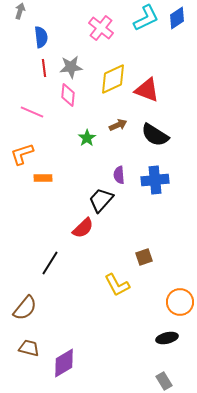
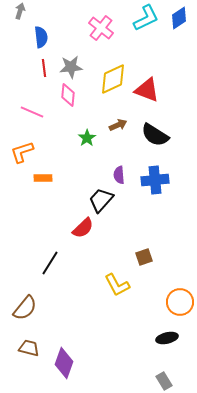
blue diamond: moved 2 px right
orange L-shape: moved 2 px up
purple diamond: rotated 40 degrees counterclockwise
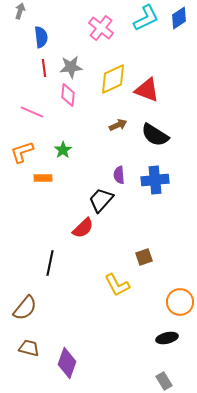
green star: moved 24 px left, 12 px down
black line: rotated 20 degrees counterclockwise
purple diamond: moved 3 px right
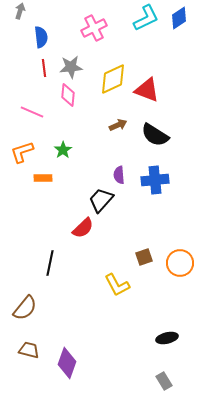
pink cross: moved 7 px left; rotated 25 degrees clockwise
orange circle: moved 39 px up
brown trapezoid: moved 2 px down
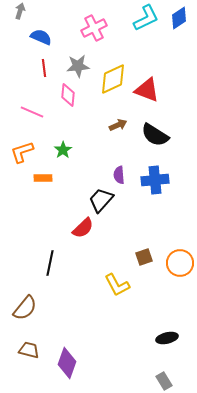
blue semicircle: rotated 60 degrees counterclockwise
gray star: moved 7 px right, 1 px up
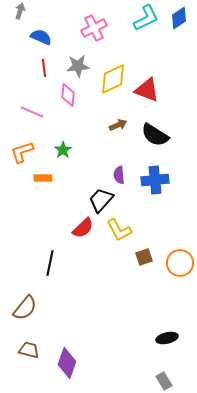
yellow L-shape: moved 2 px right, 55 px up
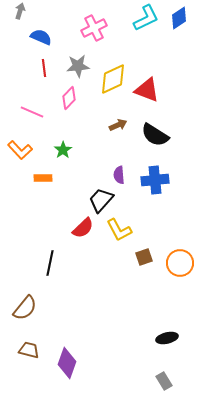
pink diamond: moved 1 px right, 3 px down; rotated 40 degrees clockwise
orange L-shape: moved 2 px left, 2 px up; rotated 115 degrees counterclockwise
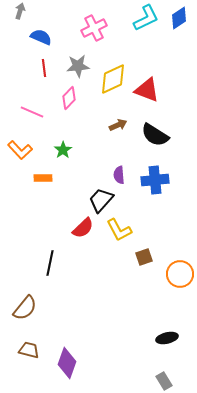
orange circle: moved 11 px down
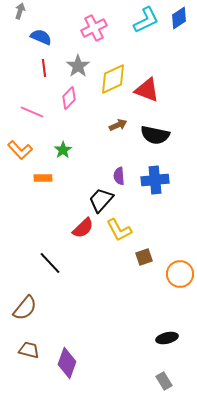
cyan L-shape: moved 2 px down
gray star: rotated 30 degrees counterclockwise
black semicircle: rotated 20 degrees counterclockwise
purple semicircle: moved 1 px down
black line: rotated 55 degrees counterclockwise
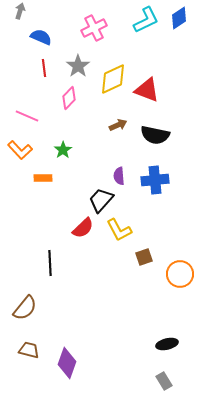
pink line: moved 5 px left, 4 px down
black line: rotated 40 degrees clockwise
black ellipse: moved 6 px down
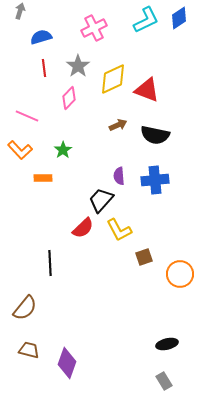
blue semicircle: rotated 40 degrees counterclockwise
